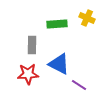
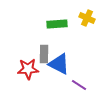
gray rectangle: moved 12 px right, 9 px down
red star: moved 5 px up
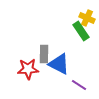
green rectangle: moved 24 px right, 7 px down; rotated 60 degrees clockwise
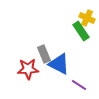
gray rectangle: rotated 24 degrees counterclockwise
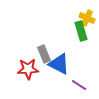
green rectangle: rotated 18 degrees clockwise
